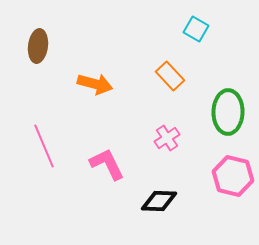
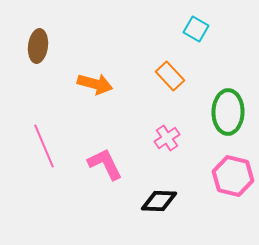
pink L-shape: moved 2 px left
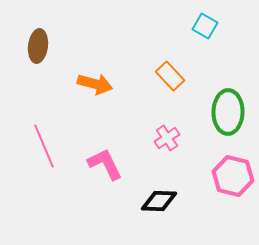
cyan square: moved 9 px right, 3 px up
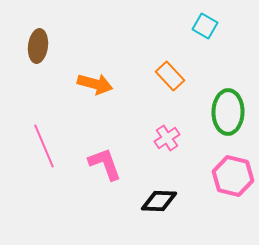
pink L-shape: rotated 6 degrees clockwise
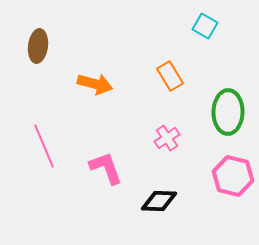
orange rectangle: rotated 12 degrees clockwise
pink L-shape: moved 1 px right, 4 px down
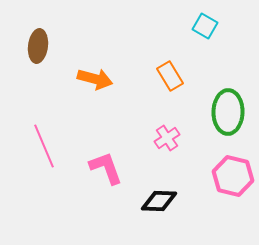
orange arrow: moved 5 px up
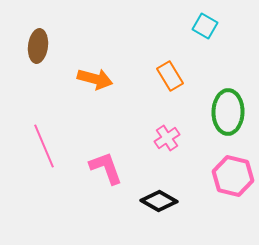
black diamond: rotated 27 degrees clockwise
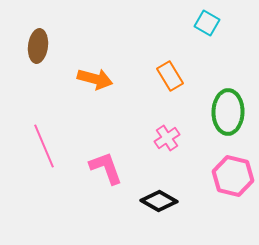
cyan square: moved 2 px right, 3 px up
